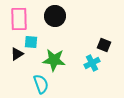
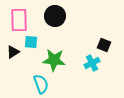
pink rectangle: moved 1 px down
black triangle: moved 4 px left, 2 px up
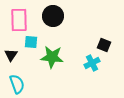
black circle: moved 2 px left
black triangle: moved 2 px left, 3 px down; rotated 24 degrees counterclockwise
green star: moved 2 px left, 3 px up
cyan semicircle: moved 24 px left
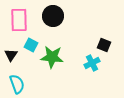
cyan square: moved 3 px down; rotated 24 degrees clockwise
